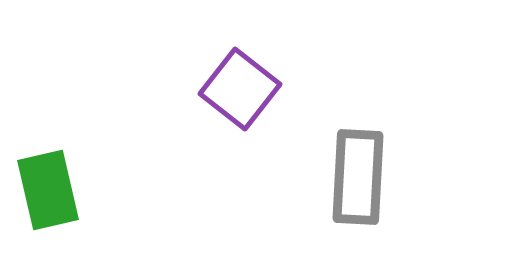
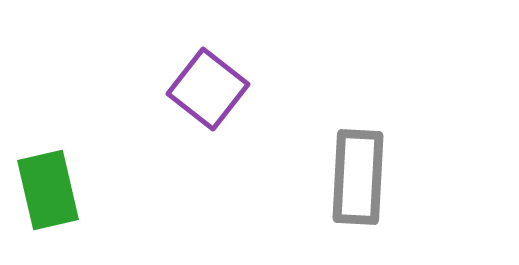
purple square: moved 32 px left
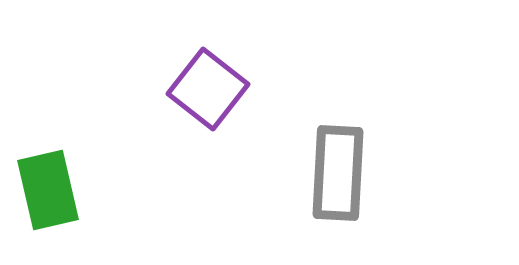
gray rectangle: moved 20 px left, 4 px up
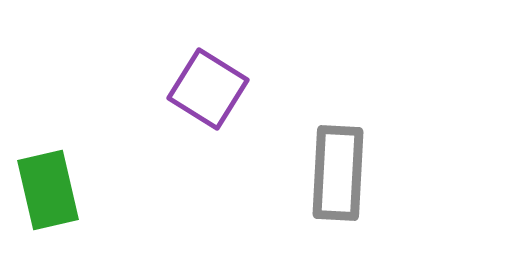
purple square: rotated 6 degrees counterclockwise
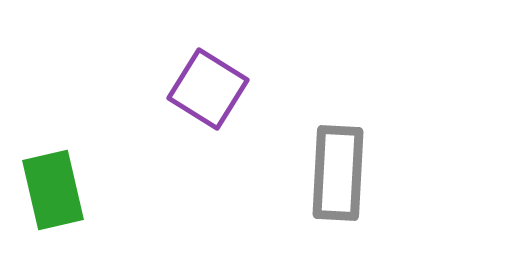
green rectangle: moved 5 px right
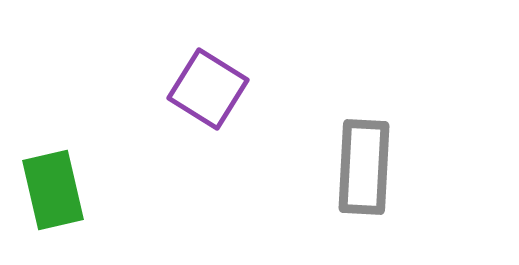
gray rectangle: moved 26 px right, 6 px up
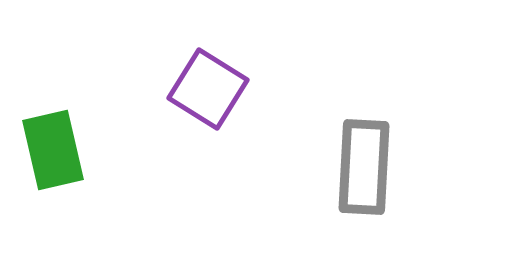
green rectangle: moved 40 px up
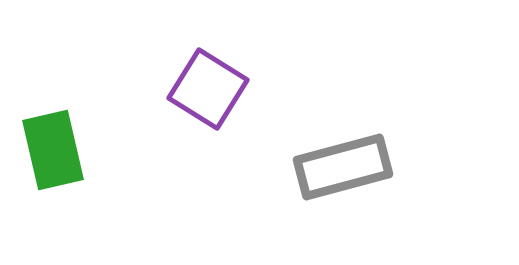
gray rectangle: moved 21 px left; rotated 72 degrees clockwise
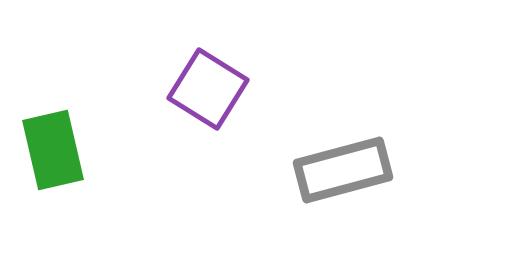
gray rectangle: moved 3 px down
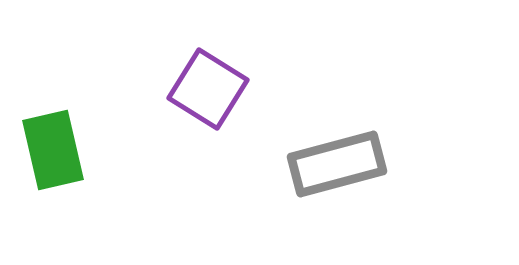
gray rectangle: moved 6 px left, 6 px up
